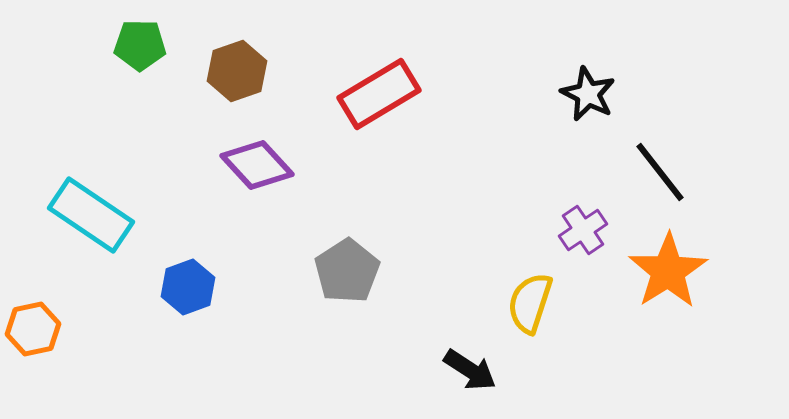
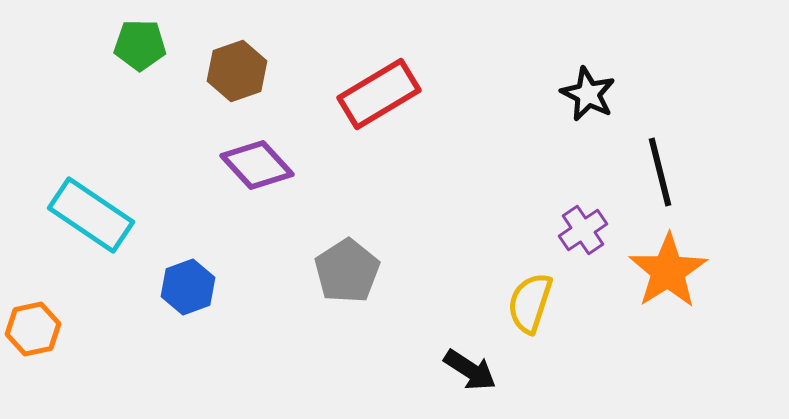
black line: rotated 24 degrees clockwise
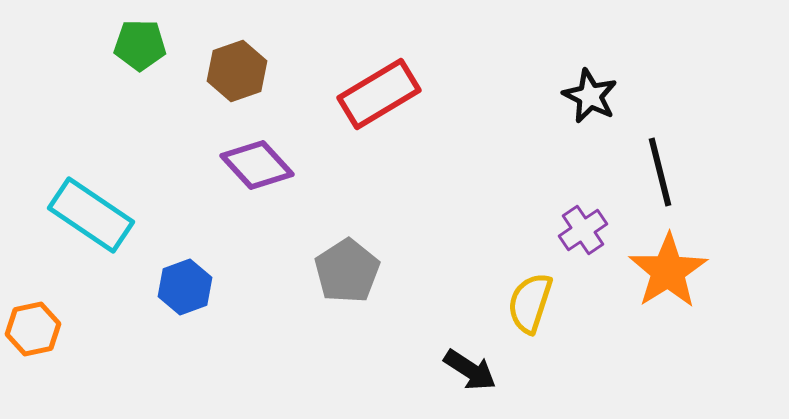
black star: moved 2 px right, 2 px down
blue hexagon: moved 3 px left
